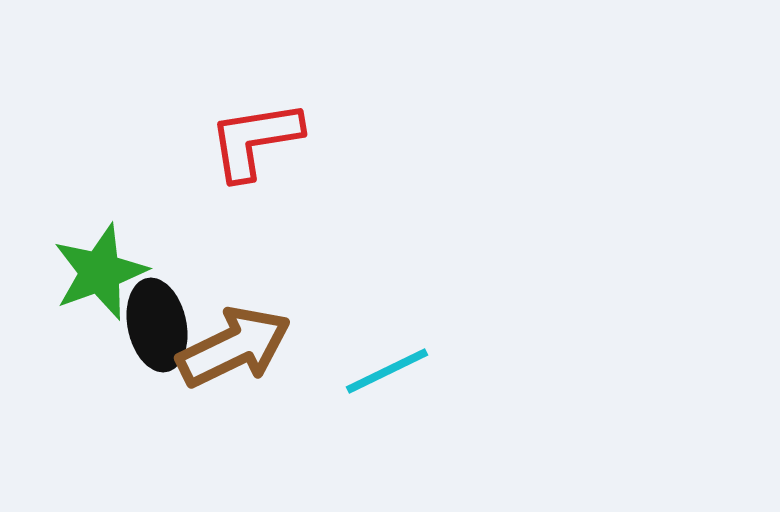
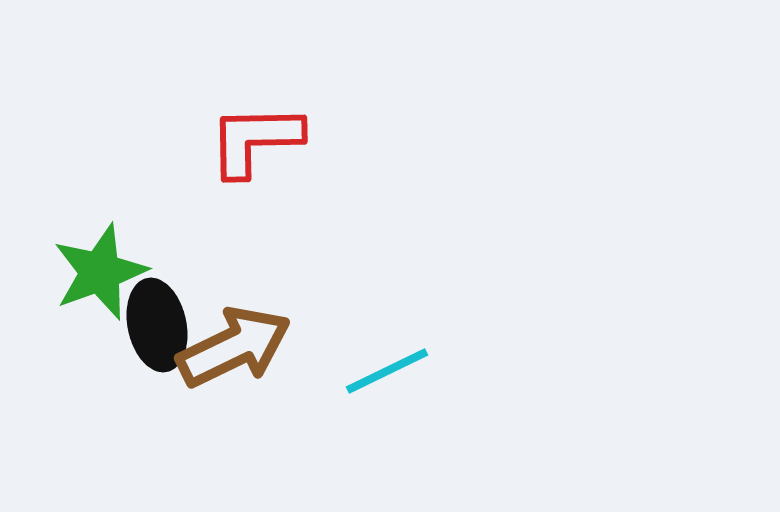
red L-shape: rotated 8 degrees clockwise
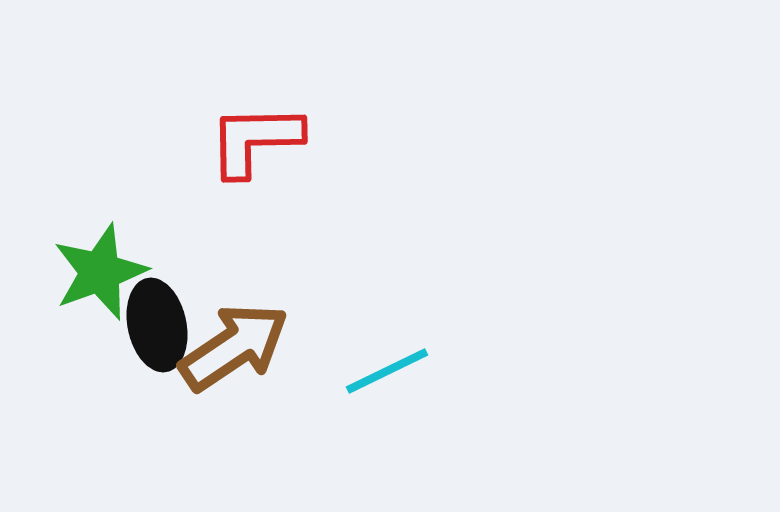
brown arrow: rotated 8 degrees counterclockwise
